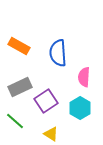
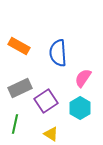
pink semicircle: moved 1 px left, 1 px down; rotated 30 degrees clockwise
gray rectangle: moved 1 px down
green line: moved 3 px down; rotated 60 degrees clockwise
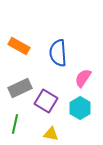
purple square: rotated 25 degrees counterclockwise
yellow triangle: rotated 21 degrees counterclockwise
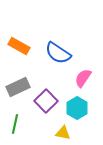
blue semicircle: rotated 52 degrees counterclockwise
gray rectangle: moved 2 px left, 1 px up
purple square: rotated 15 degrees clockwise
cyan hexagon: moved 3 px left
yellow triangle: moved 12 px right, 1 px up
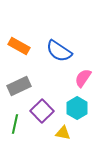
blue semicircle: moved 1 px right, 2 px up
gray rectangle: moved 1 px right, 1 px up
purple square: moved 4 px left, 10 px down
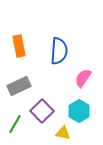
orange rectangle: rotated 50 degrees clockwise
blue semicircle: rotated 120 degrees counterclockwise
cyan hexagon: moved 2 px right, 3 px down
green line: rotated 18 degrees clockwise
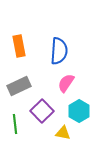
pink semicircle: moved 17 px left, 5 px down
green line: rotated 36 degrees counterclockwise
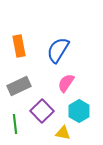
blue semicircle: moved 1 px left, 1 px up; rotated 152 degrees counterclockwise
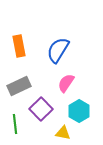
purple square: moved 1 px left, 2 px up
